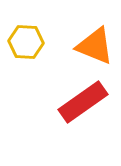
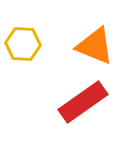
yellow hexagon: moved 3 px left, 2 px down
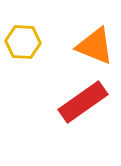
yellow hexagon: moved 2 px up
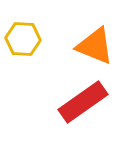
yellow hexagon: moved 3 px up
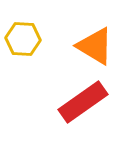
orange triangle: rotated 9 degrees clockwise
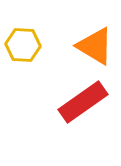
yellow hexagon: moved 6 px down
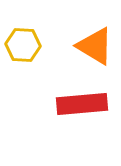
red rectangle: moved 1 px left, 2 px down; rotated 30 degrees clockwise
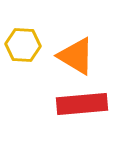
orange triangle: moved 19 px left, 10 px down
